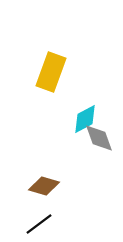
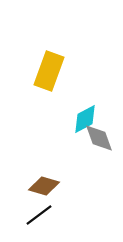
yellow rectangle: moved 2 px left, 1 px up
black line: moved 9 px up
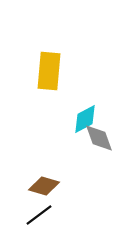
yellow rectangle: rotated 15 degrees counterclockwise
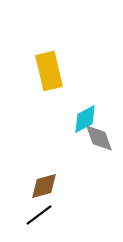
yellow rectangle: rotated 18 degrees counterclockwise
brown diamond: rotated 32 degrees counterclockwise
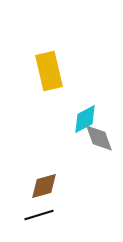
black line: rotated 20 degrees clockwise
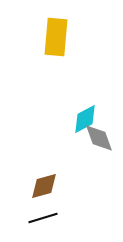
yellow rectangle: moved 7 px right, 34 px up; rotated 18 degrees clockwise
black line: moved 4 px right, 3 px down
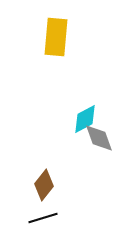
brown diamond: moved 1 px up; rotated 36 degrees counterclockwise
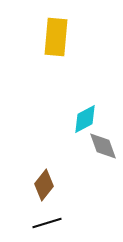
gray diamond: moved 4 px right, 8 px down
black line: moved 4 px right, 5 px down
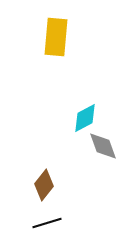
cyan diamond: moved 1 px up
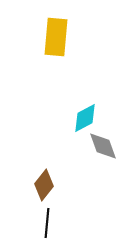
black line: rotated 68 degrees counterclockwise
